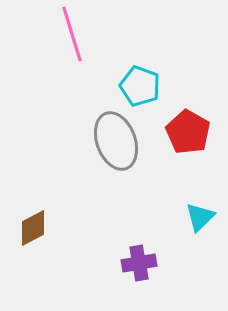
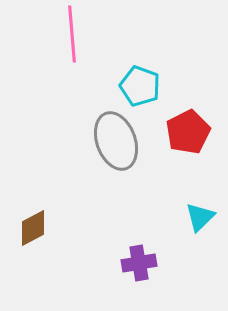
pink line: rotated 12 degrees clockwise
red pentagon: rotated 15 degrees clockwise
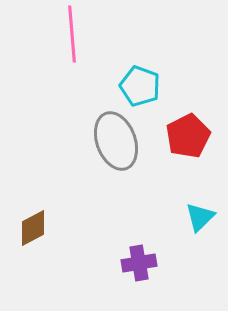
red pentagon: moved 4 px down
